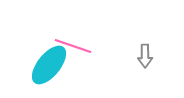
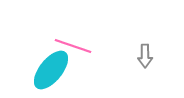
cyan ellipse: moved 2 px right, 5 px down
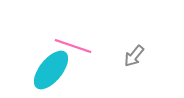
gray arrow: moved 11 px left; rotated 40 degrees clockwise
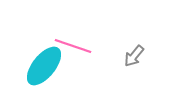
cyan ellipse: moved 7 px left, 4 px up
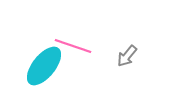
gray arrow: moved 7 px left
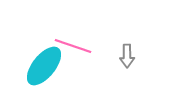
gray arrow: rotated 40 degrees counterclockwise
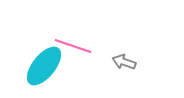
gray arrow: moved 3 px left, 6 px down; rotated 110 degrees clockwise
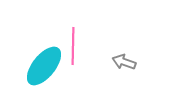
pink line: rotated 72 degrees clockwise
